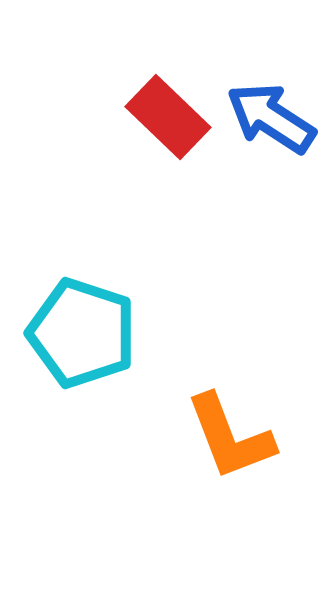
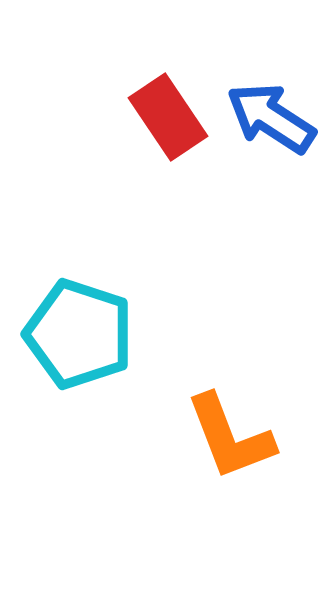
red rectangle: rotated 12 degrees clockwise
cyan pentagon: moved 3 px left, 1 px down
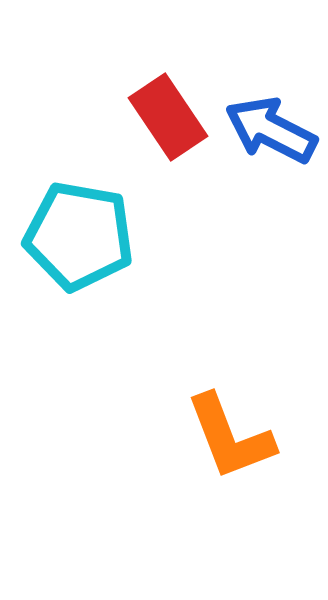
blue arrow: moved 12 px down; rotated 6 degrees counterclockwise
cyan pentagon: moved 98 px up; rotated 8 degrees counterclockwise
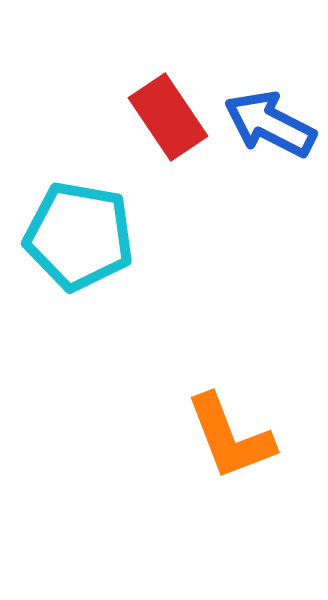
blue arrow: moved 1 px left, 6 px up
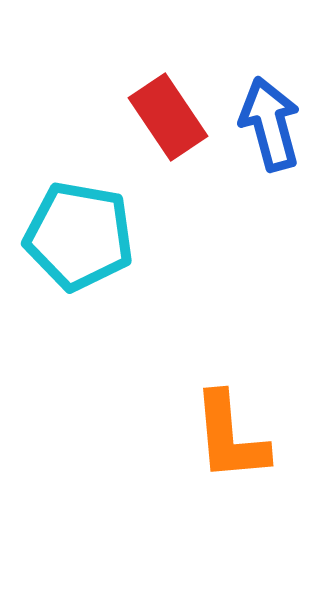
blue arrow: rotated 48 degrees clockwise
orange L-shape: rotated 16 degrees clockwise
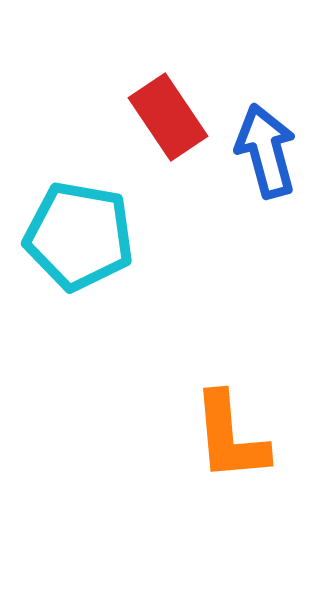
blue arrow: moved 4 px left, 27 px down
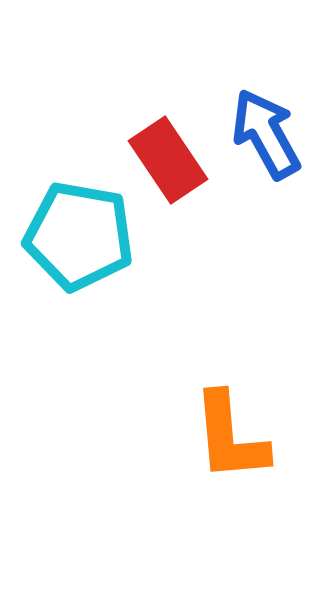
red rectangle: moved 43 px down
blue arrow: moved 17 px up; rotated 14 degrees counterclockwise
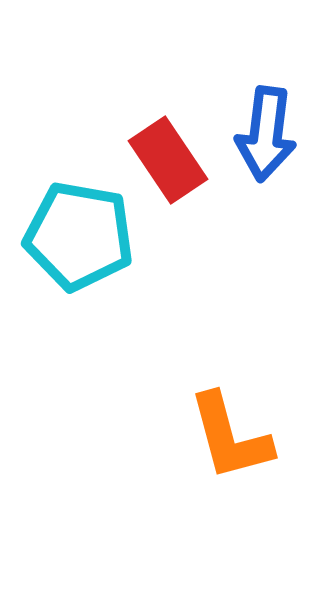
blue arrow: rotated 144 degrees counterclockwise
orange L-shape: rotated 10 degrees counterclockwise
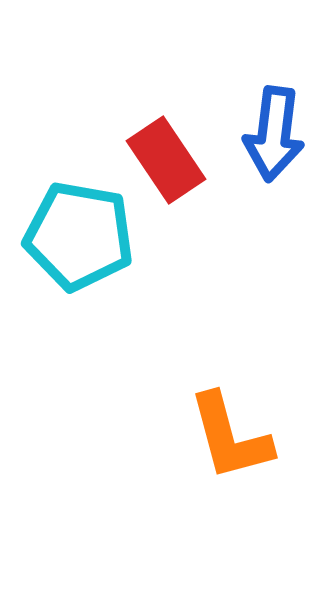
blue arrow: moved 8 px right
red rectangle: moved 2 px left
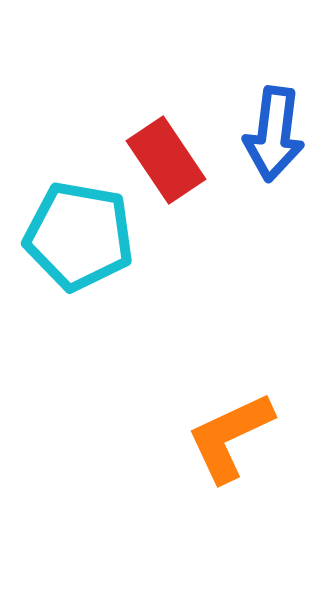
orange L-shape: rotated 80 degrees clockwise
